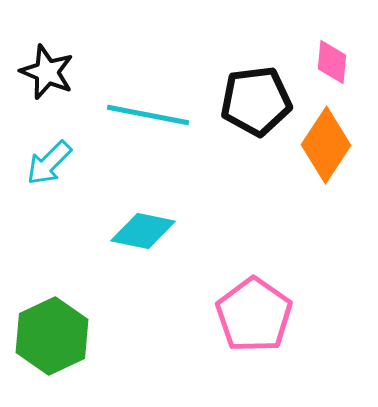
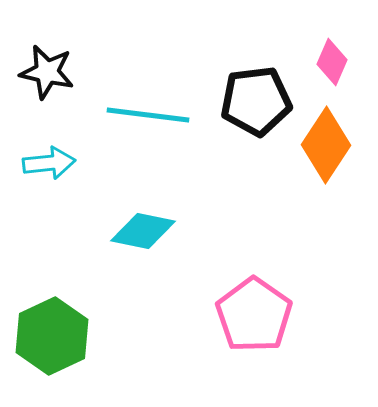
pink diamond: rotated 18 degrees clockwise
black star: rotated 10 degrees counterclockwise
cyan line: rotated 4 degrees counterclockwise
cyan arrow: rotated 141 degrees counterclockwise
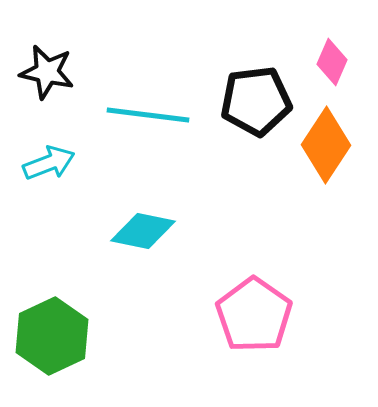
cyan arrow: rotated 15 degrees counterclockwise
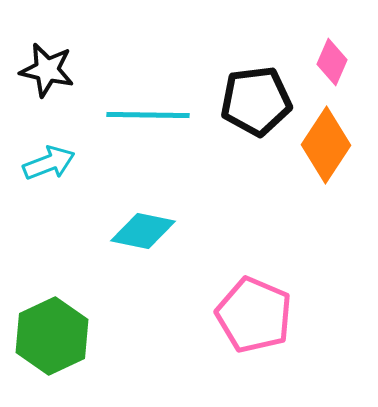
black star: moved 2 px up
cyan line: rotated 6 degrees counterclockwise
pink pentagon: rotated 12 degrees counterclockwise
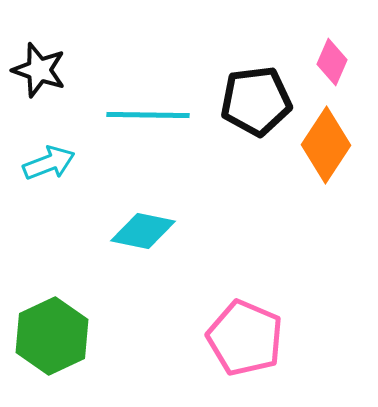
black star: moved 8 px left; rotated 6 degrees clockwise
pink pentagon: moved 9 px left, 23 px down
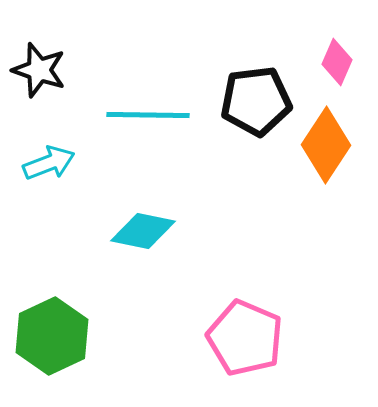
pink diamond: moved 5 px right
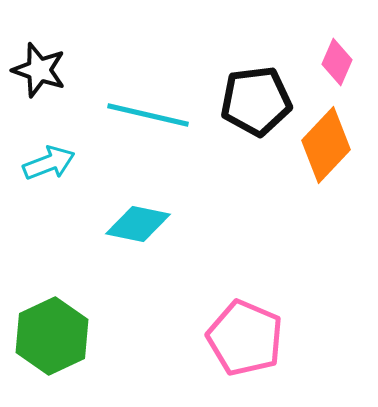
cyan line: rotated 12 degrees clockwise
orange diamond: rotated 10 degrees clockwise
cyan diamond: moved 5 px left, 7 px up
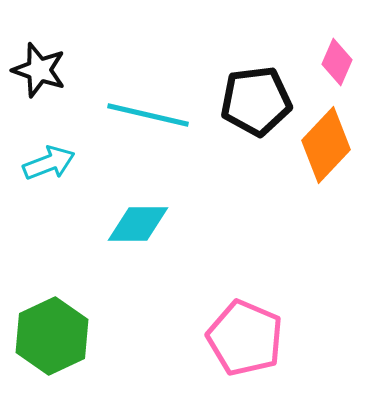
cyan diamond: rotated 12 degrees counterclockwise
